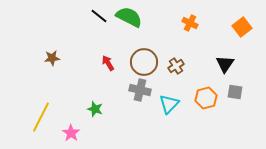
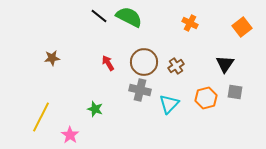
pink star: moved 1 px left, 2 px down
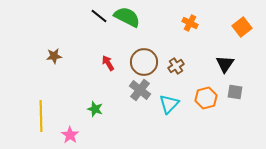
green semicircle: moved 2 px left
brown star: moved 2 px right, 2 px up
gray cross: rotated 25 degrees clockwise
yellow line: moved 1 px up; rotated 28 degrees counterclockwise
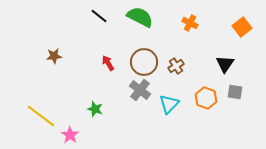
green semicircle: moved 13 px right
orange hexagon: rotated 25 degrees counterclockwise
yellow line: rotated 52 degrees counterclockwise
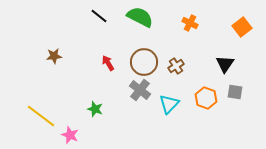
pink star: rotated 12 degrees counterclockwise
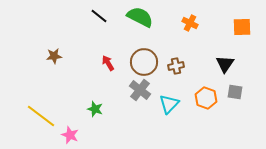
orange square: rotated 36 degrees clockwise
brown cross: rotated 21 degrees clockwise
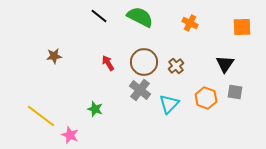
brown cross: rotated 28 degrees counterclockwise
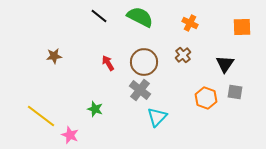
brown cross: moved 7 px right, 11 px up
cyan triangle: moved 12 px left, 13 px down
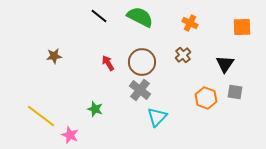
brown circle: moved 2 px left
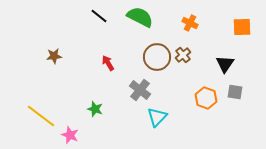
brown circle: moved 15 px right, 5 px up
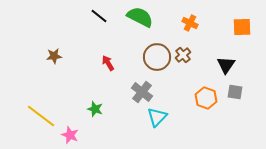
black triangle: moved 1 px right, 1 px down
gray cross: moved 2 px right, 2 px down
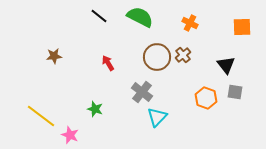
black triangle: rotated 12 degrees counterclockwise
